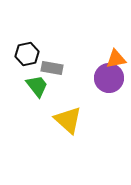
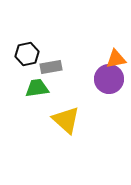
gray rectangle: moved 1 px left, 1 px up; rotated 20 degrees counterclockwise
purple circle: moved 1 px down
green trapezoid: moved 2 px down; rotated 60 degrees counterclockwise
yellow triangle: moved 2 px left
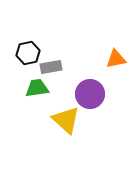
black hexagon: moved 1 px right, 1 px up
purple circle: moved 19 px left, 15 px down
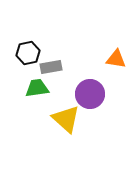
orange triangle: rotated 20 degrees clockwise
yellow triangle: moved 1 px up
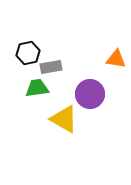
yellow triangle: moved 2 px left; rotated 12 degrees counterclockwise
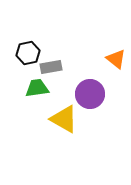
orange triangle: rotated 30 degrees clockwise
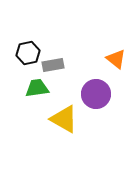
gray rectangle: moved 2 px right, 2 px up
purple circle: moved 6 px right
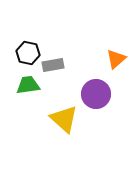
black hexagon: rotated 25 degrees clockwise
orange triangle: rotated 40 degrees clockwise
green trapezoid: moved 9 px left, 3 px up
yellow triangle: rotated 12 degrees clockwise
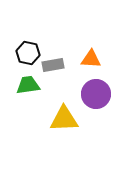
orange triangle: moved 25 px left; rotated 45 degrees clockwise
yellow triangle: rotated 44 degrees counterclockwise
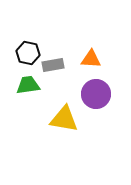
yellow triangle: rotated 12 degrees clockwise
